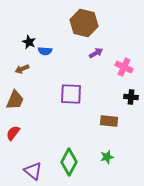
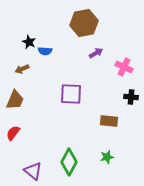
brown hexagon: rotated 24 degrees counterclockwise
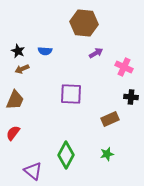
brown hexagon: rotated 16 degrees clockwise
black star: moved 11 px left, 9 px down
brown rectangle: moved 1 px right, 2 px up; rotated 30 degrees counterclockwise
green star: moved 3 px up
green diamond: moved 3 px left, 7 px up
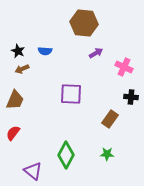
brown rectangle: rotated 30 degrees counterclockwise
green star: rotated 16 degrees clockwise
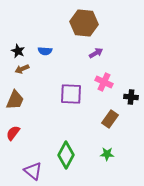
pink cross: moved 20 px left, 15 px down
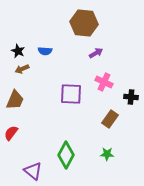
red semicircle: moved 2 px left
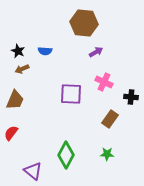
purple arrow: moved 1 px up
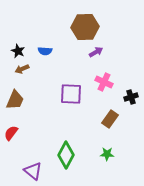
brown hexagon: moved 1 px right, 4 px down; rotated 8 degrees counterclockwise
black cross: rotated 24 degrees counterclockwise
